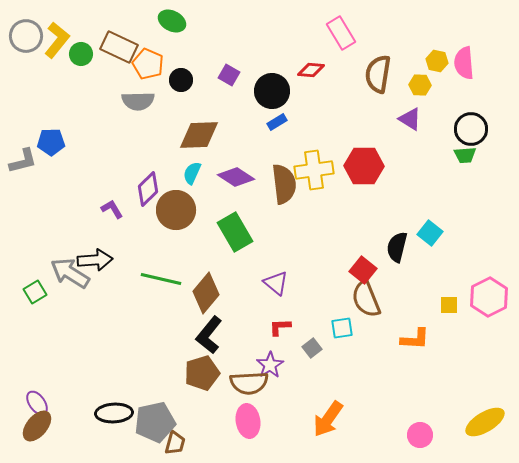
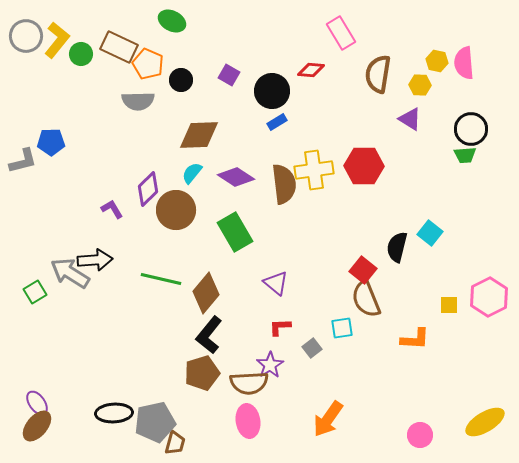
cyan semicircle at (192, 173): rotated 15 degrees clockwise
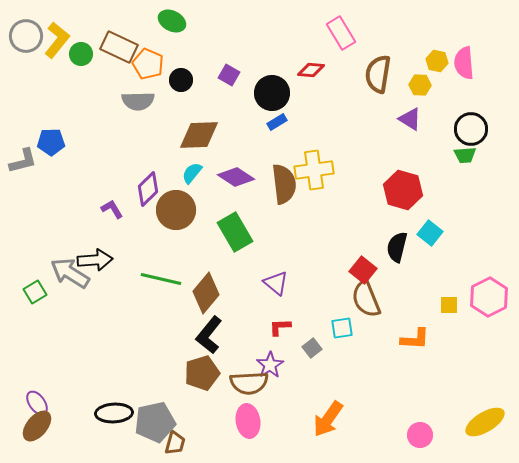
black circle at (272, 91): moved 2 px down
red hexagon at (364, 166): moved 39 px right, 24 px down; rotated 15 degrees clockwise
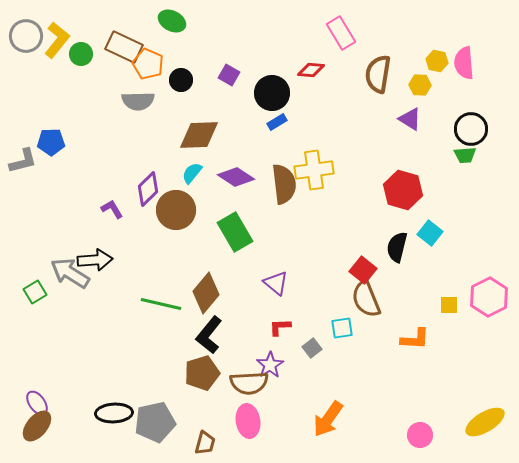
brown rectangle at (119, 47): moved 5 px right
green line at (161, 279): moved 25 px down
brown trapezoid at (175, 443): moved 30 px right
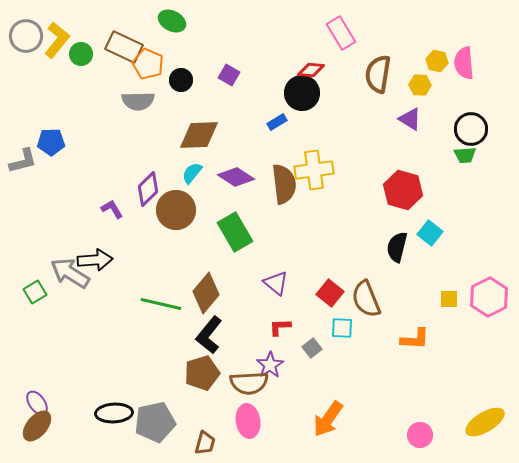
black circle at (272, 93): moved 30 px right
red square at (363, 270): moved 33 px left, 23 px down
yellow square at (449, 305): moved 6 px up
cyan square at (342, 328): rotated 10 degrees clockwise
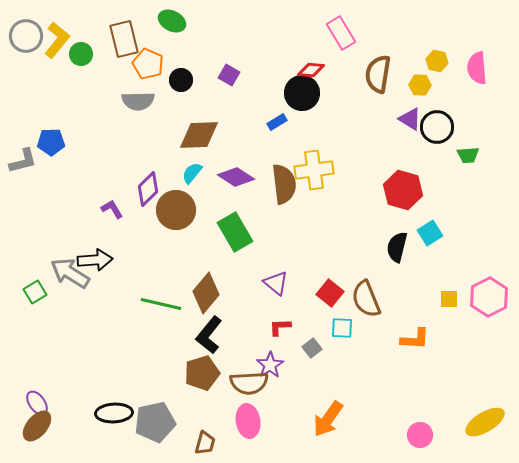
brown rectangle at (124, 47): moved 8 px up; rotated 51 degrees clockwise
pink semicircle at (464, 63): moved 13 px right, 5 px down
black circle at (471, 129): moved 34 px left, 2 px up
green trapezoid at (465, 155): moved 3 px right
cyan square at (430, 233): rotated 20 degrees clockwise
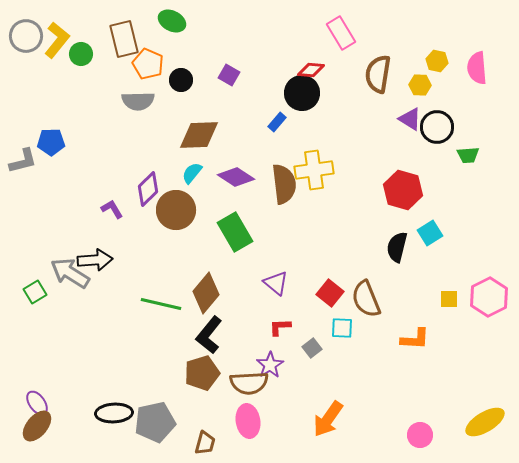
blue rectangle at (277, 122): rotated 18 degrees counterclockwise
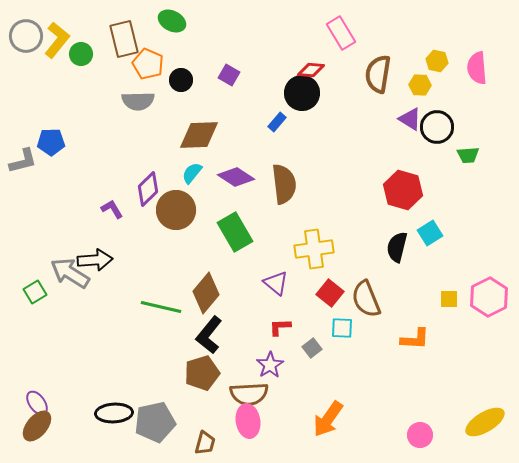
yellow cross at (314, 170): moved 79 px down
green line at (161, 304): moved 3 px down
brown semicircle at (249, 383): moved 11 px down
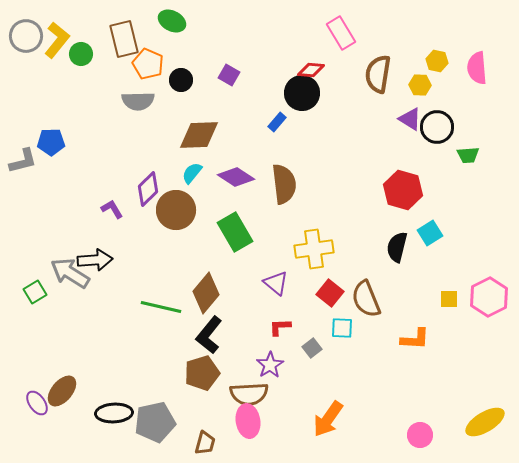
brown ellipse at (37, 426): moved 25 px right, 35 px up
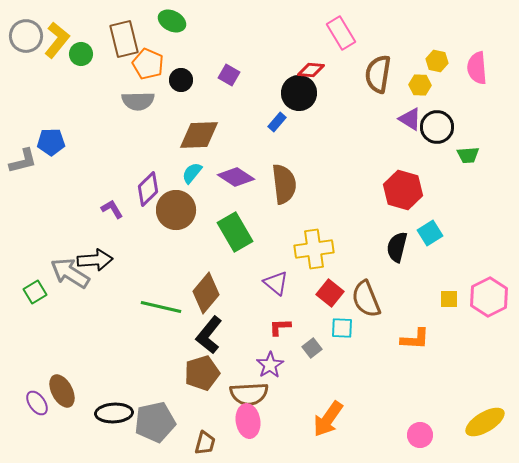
black circle at (302, 93): moved 3 px left
brown ellipse at (62, 391): rotated 68 degrees counterclockwise
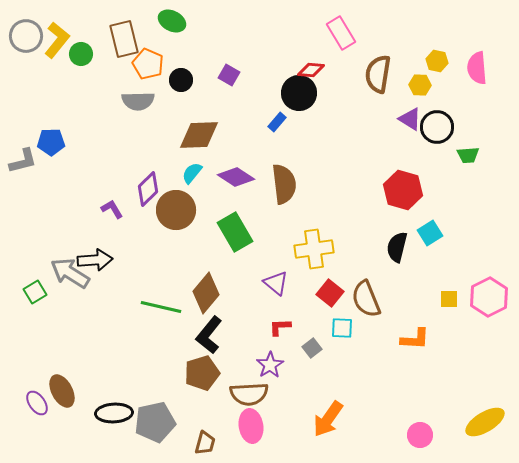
pink ellipse at (248, 421): moved 3 px right, 5 px down
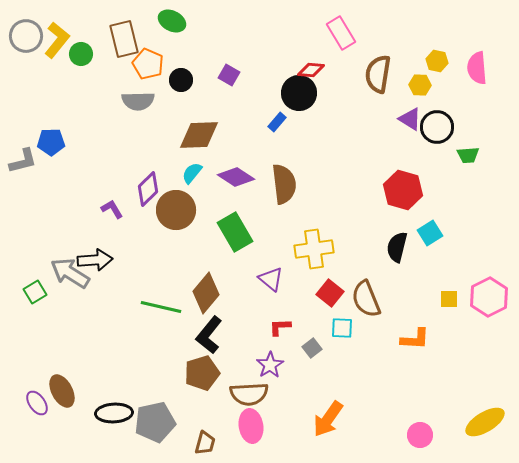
purple triangle at (276, 283): moved 5 px left, 4 px up
